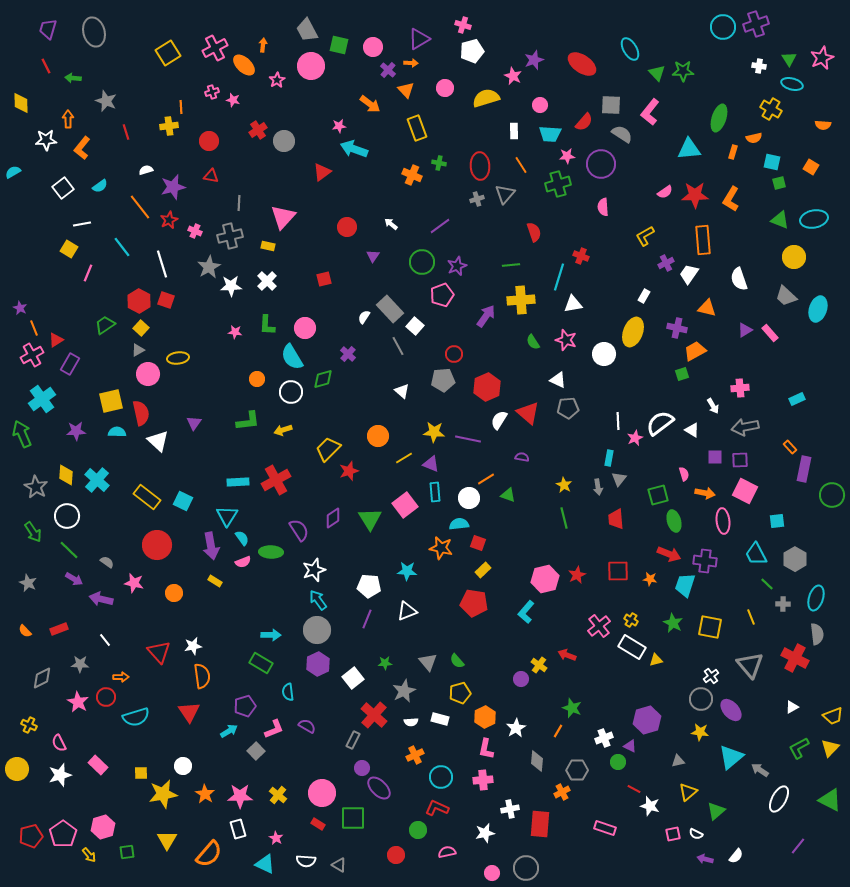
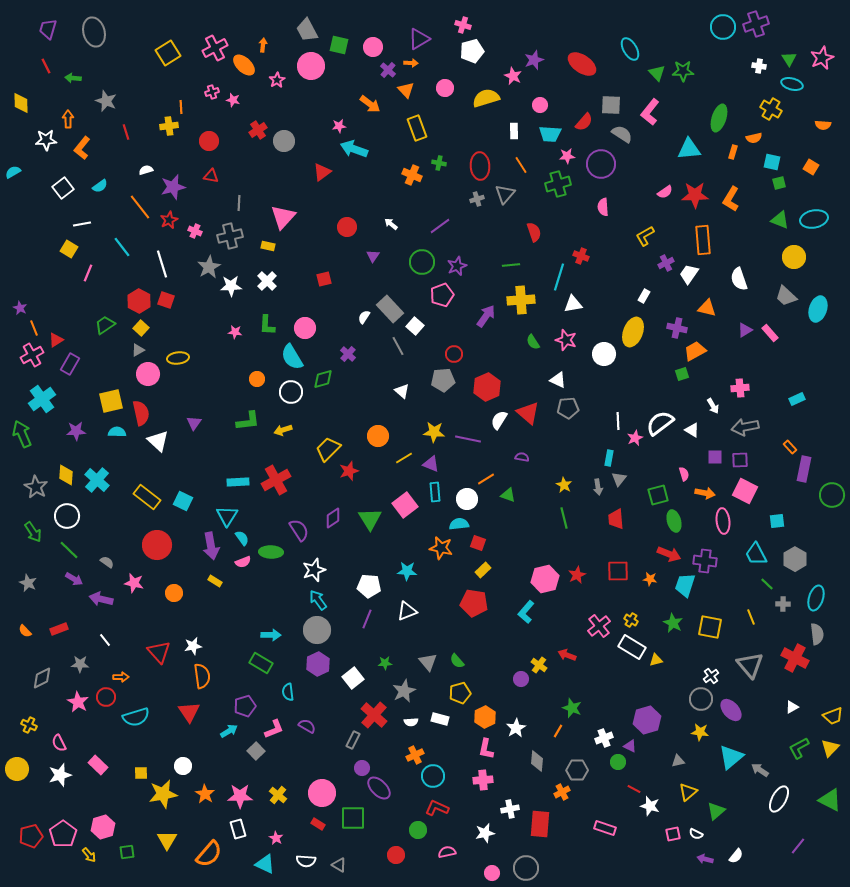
white circle at (469, 498): moved 2 px left, 1 px down
cyan circle at (441, 777): moved 8 px left, 1 px up
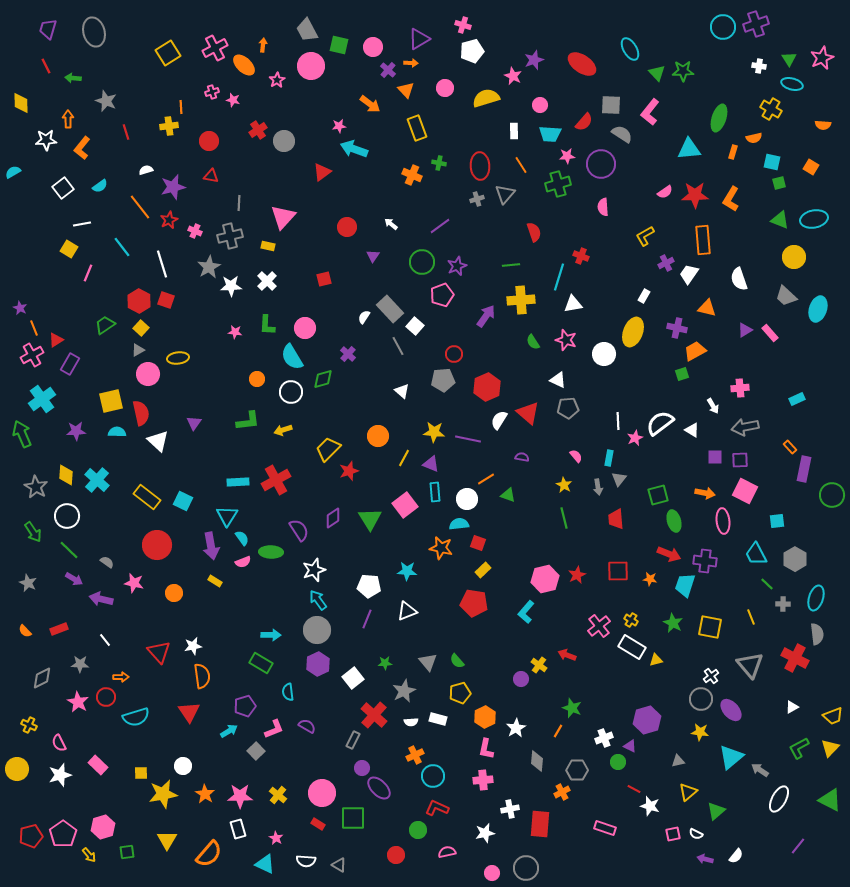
yellow line at (404, 458): rotated 30 degrees counterclockwise
pink semicircle at (684, 474): moved 108 px left, 18 px up; rotated 24 degrees counterclockwise
white rectangle at (440, 719): moved 2 px left
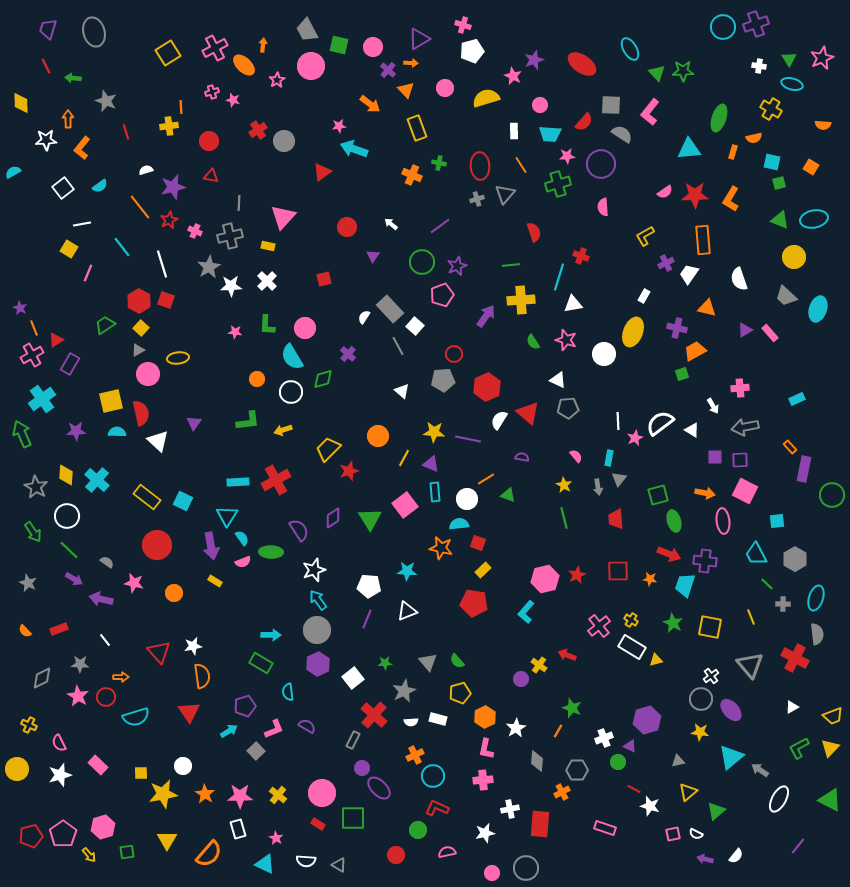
pink star at (78, 702): moved 6 px up
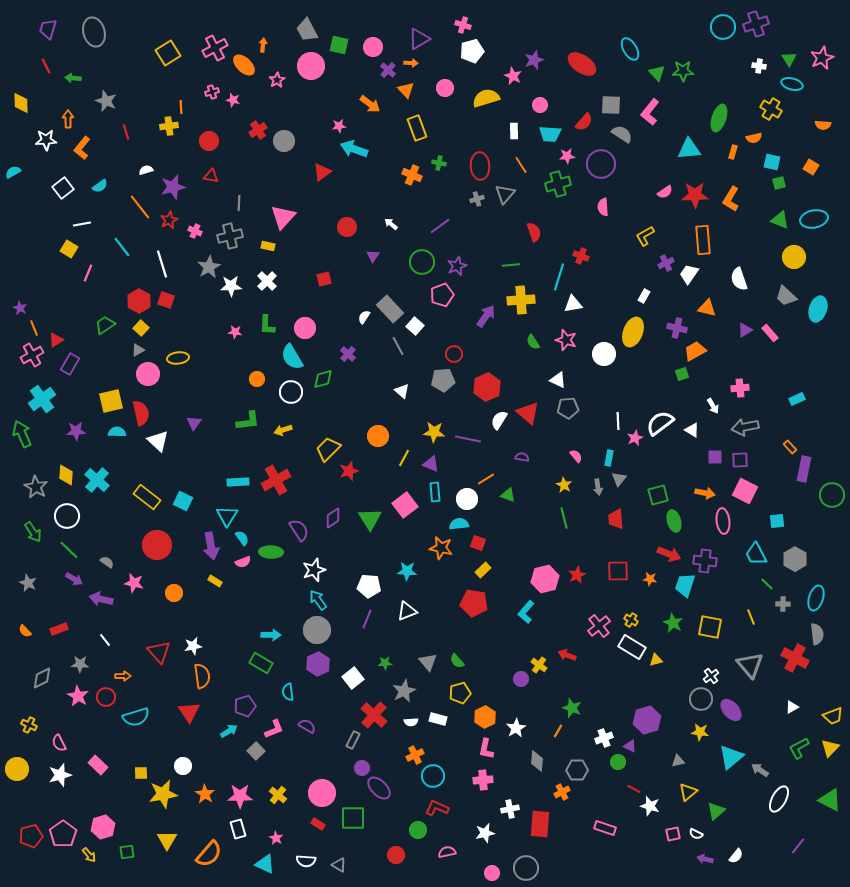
orange arrow at (121, 677): moved 2 px right, 1 px up
